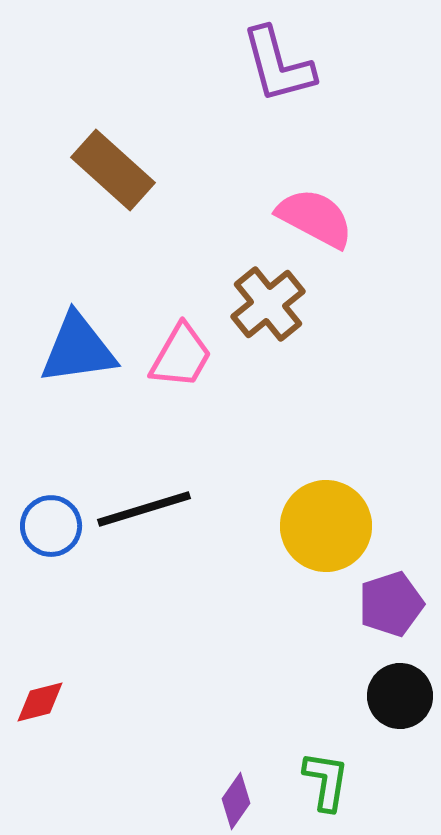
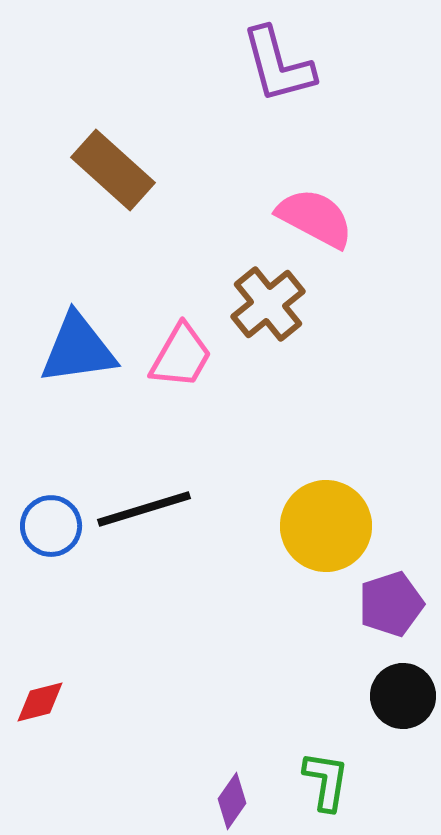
black circle: moved 3 px right
purple diamond: moved 4 px left
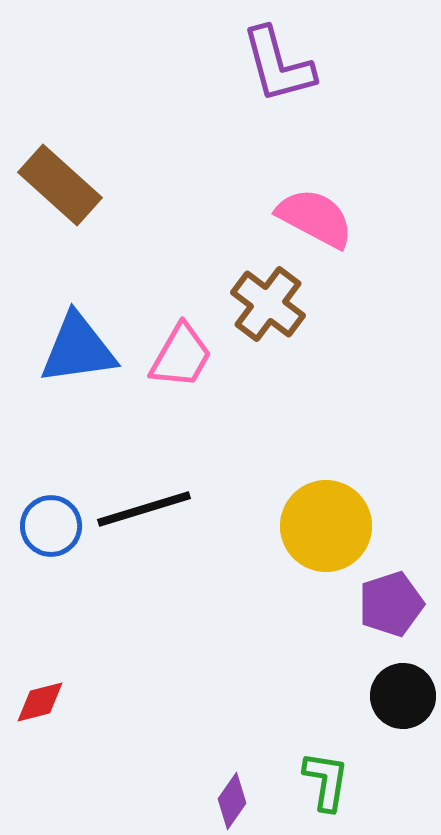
brown rectangle: moved 53 px left, 15 px down
brown cross: rotated 14 degrees counterclockwise
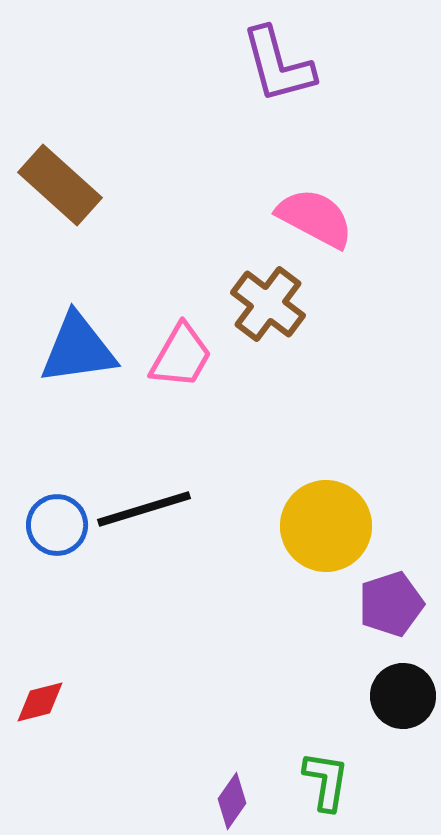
blue circle: moved 6 px right, 1 px up
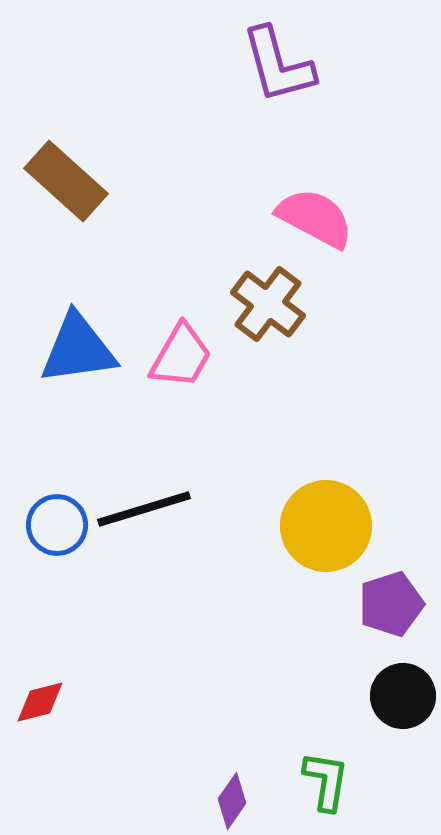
brown rectangle: moved 6 px right, 4 px up
